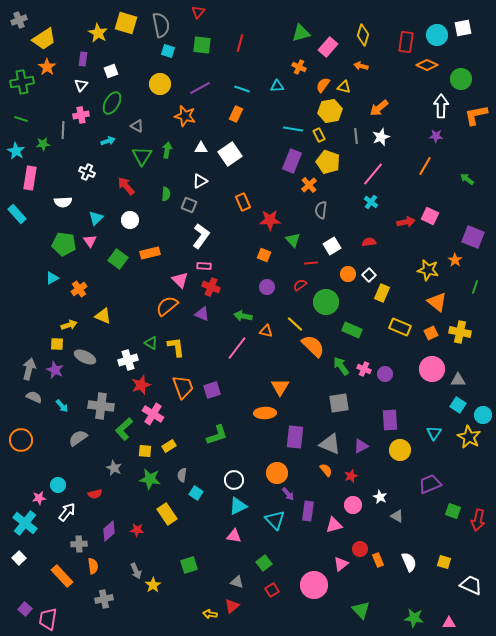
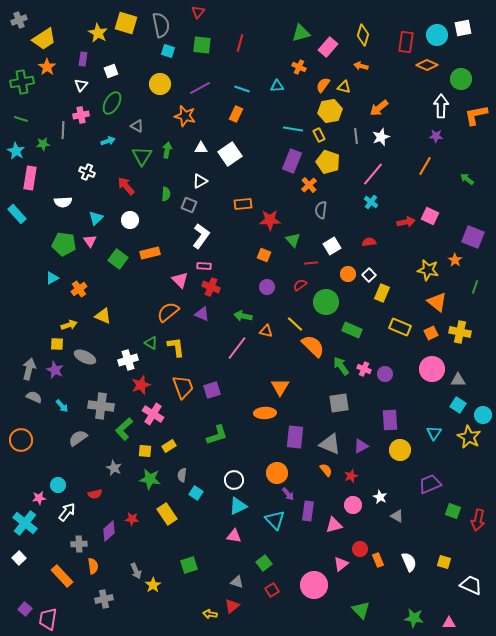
orange rectangle at (243, 202): moved 2 px down; rotated 72 degrees counterclockwise
orange semicircle at (167, 306): moved 1 px right, 6 px down
red star at (137, 530): moved 5 px left, 11 px up
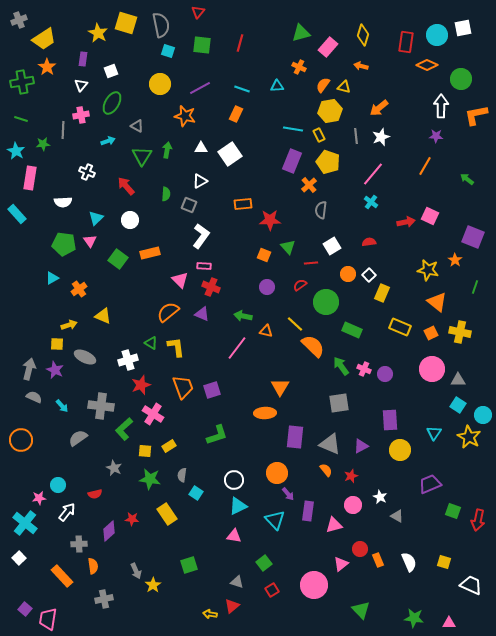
green triangle at (293, 240): moved 5 px left, 7 px down
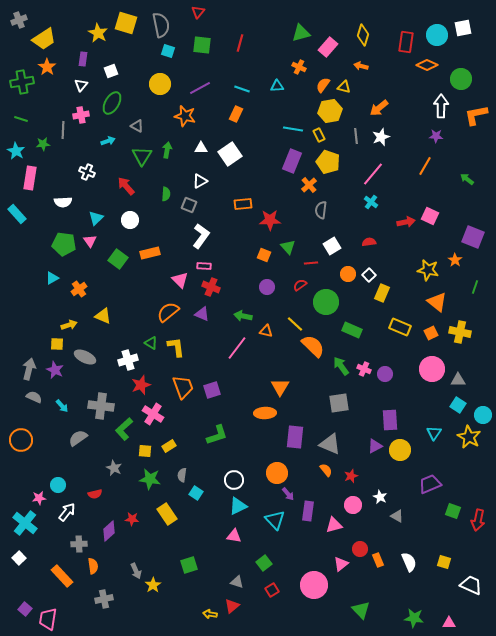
purple triangle at (361, 446): moved 14 px right
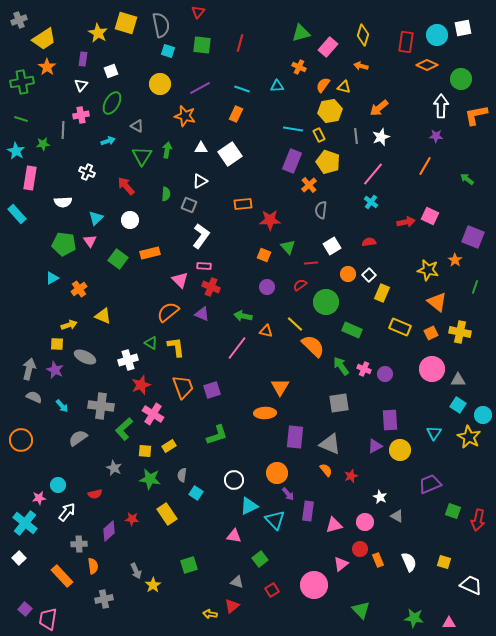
pink circle at (353, 505): moved 12 px right, 17 px down
cyan triangle at (238, 506): moved 11 px right
green square at (264, 563): moved 4 px left, 4 px up
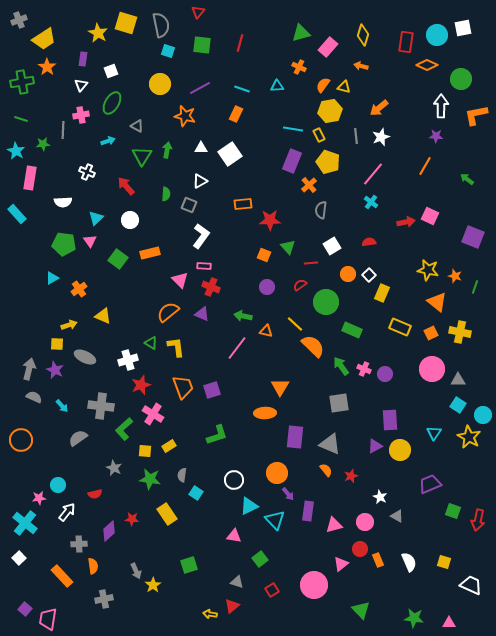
orange star at (455, 260): moved 16 px down; rotated 16 degrees counterclockwise
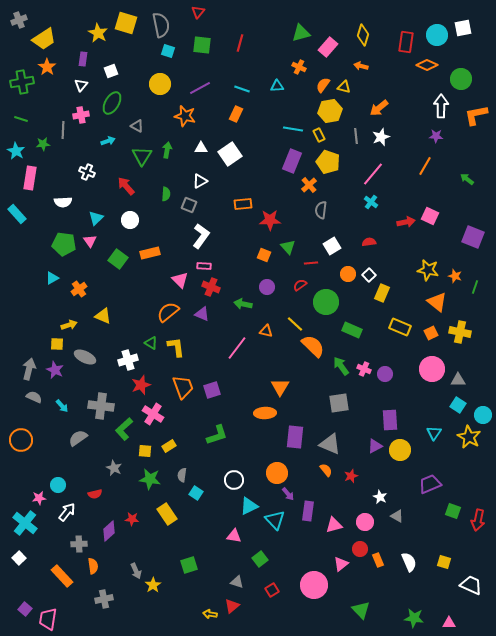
green arrow at (243, 316): moved 12 px up
